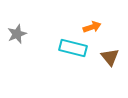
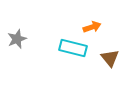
gray star: moved 5 px down
brown triangle: moved 1 px down
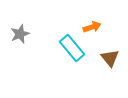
gray star: moved 3 px right, 5 px up
cyan rectangle: moved 1 px left; rotated 36 degrees clockwise
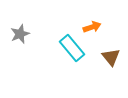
brown triangle: moved 1 px right, 1 px up
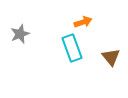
orange arrow: moved 9 px left, 5 px up
cyan rectangle: rotated 20 degrees clockwise
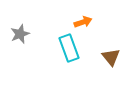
cyan rectangle: moved 3 px left
